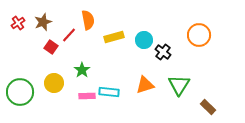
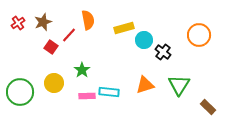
yellow rectangle: moved 10 px right, 9 px up
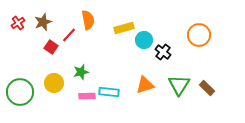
green star: moved 1 px left, 2 px down; rotated 21 degrees clockwise
brown rectangle: moved 1 px left, 19 px up
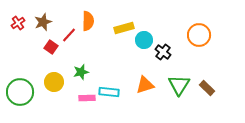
orange semicircle: moved 1 px down; rotated 12 degrees clockwise
yellow circle: moved 1 px up
pink rectangle: moved 2 px down
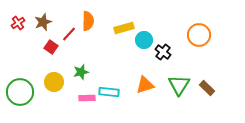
red line: moved 1 px up
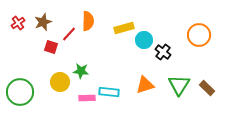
red square: rotated 16 degrees counterclockwise
green star: moved 1 px up; rotated 21 degrees clockwise
yellow circle: moved 6 px right
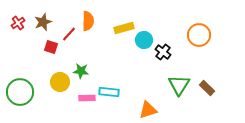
orange triangle: moved 3 px right, 25 px down
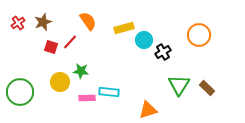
orange semicircle: rotated 36 degrees counterclockwise
red line: moved 1 px right, 8 px down
black cross: rotated 21 degrees clockwise
